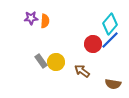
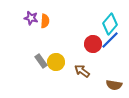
purple star: rotated 16 degrees clockwise
brown semicircle: moved 1 px right, 1 px down
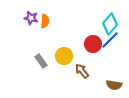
yellow circle: moved 8 px right, 6 px up
brown arrow: rotated 14 degrees clockwise
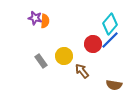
purple star: moved 4 px right
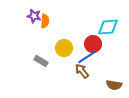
purple star: moved 1 px left, 2 px up
cyan diamond: moved 2 px left, 3 px down; rotated 45 degrees clockwise
blue line: moved 23 px left, 17 px down; rotated 12 degrees clockwise
yellow circle: moved 8 px up
gray rectangle: rotated 24 degrees counterclockwise
